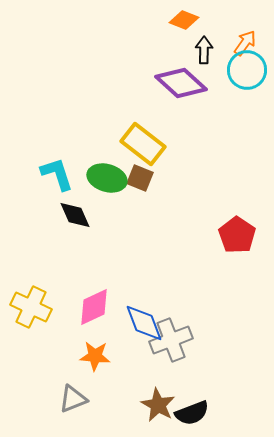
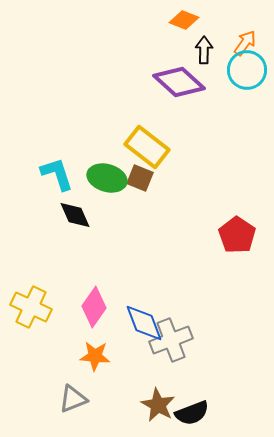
purple diamond: moved 2 px left, 1 px up
yellow rectangle: moved 4 px right, 3 px down
pink diamond: rotated 30 degrees counterclockwise
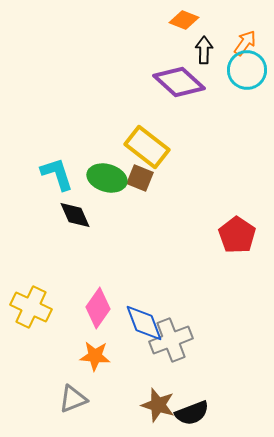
pink diamond: moved 4 px right, 1 px down
brown star: rotated 12 degrees counterclockwise
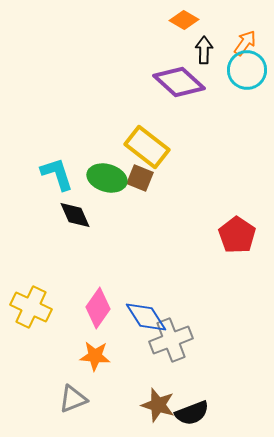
orange diamond: rotated 8 degrees clockwise
blue diamond: moved 2 px right, 6 px up; rotated 12 degrees counterclockwise
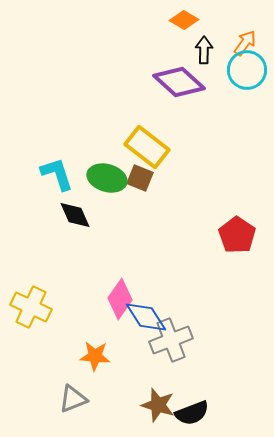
pink diamond: moved 22 px right, 9 px up
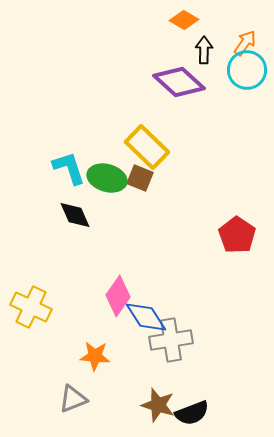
yellow rectangle: rotated 6 degrees clockwise
cyan L-shape: moved 12 px right, 6 px up
pink diamond: moved 2 px left, 3 px up
gray cross: rotated 12 degrees clockwise
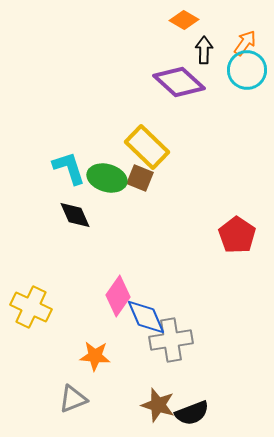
blue diamond: rotated 9 degrees clockwise
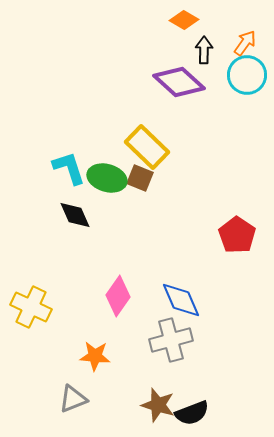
cyan circle: moved 5 px down
blue diamond: moved 35 px right, 17 px up
gray cross: rotated 6 degrees counterclockwise
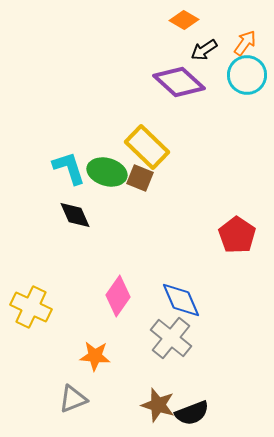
black arrow: rotated 124 degrees counterclockwise
green ellipse: moved 6 px up
gray cross: moved 2 px up; rotated 36 degrees counterclockwise
